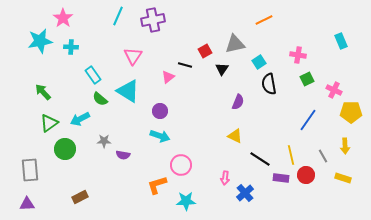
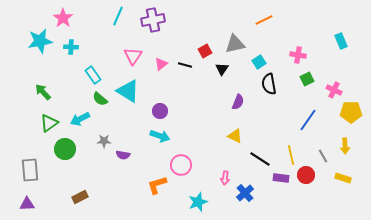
pink triangle at (168, 77): moved 7 px left, 13 px up
cyan star at (186, 201): moved 12 px right, 1 px down; rotated 18 degrees counterclockwise
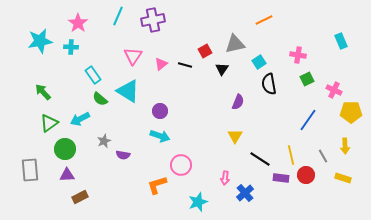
pink star at (63, 18): moved 15 px right, 5 px down
yellow triangle at (235, 136): rotated 35 degrees clockwise
gray star at (104, 141): rotated 24 degrees counterclockwise
purple triangle at (27, 204): moved 40 px right, 29 px up
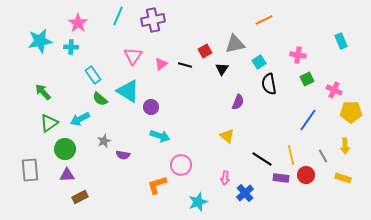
purple circle at (160, 111): moved 9 px left, 4 px up
yellow triangle at (235, 136): moved 8 px left; rotated 21 degrees counterclockwise
black line at (260, 159): moved 2 px right
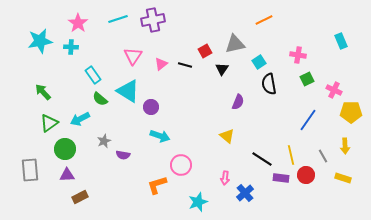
cyan line at (118, 16): moved 3 px down; rotated 48 degrees clockwise
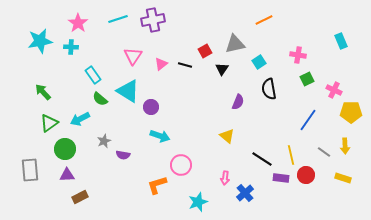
black semicircle at (269, 84): moved 5 px down
gray line at (323, 156): moved 1 px right, 4 px up; rotated 24 degrees counterclockwise
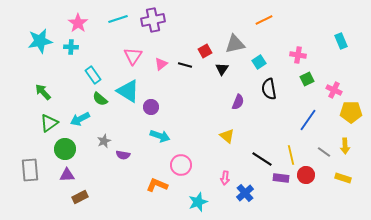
orange L-shape at (157, 185): rotated 40 degrees clockwise
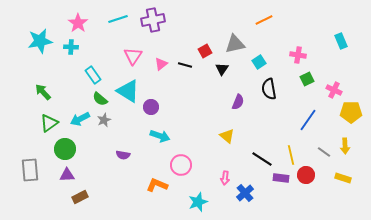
gray star at (104, 141): moved 21 px up
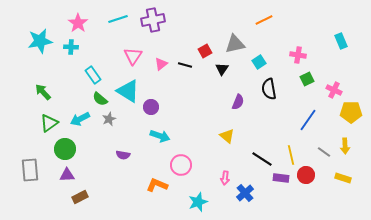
gray star at (104, 120): moved 5 px right, 1 px up
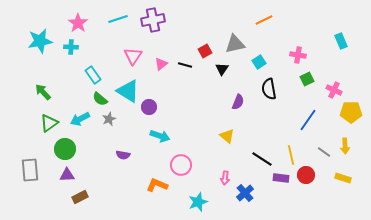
purple circle at (151, 107): moved 2 px left
